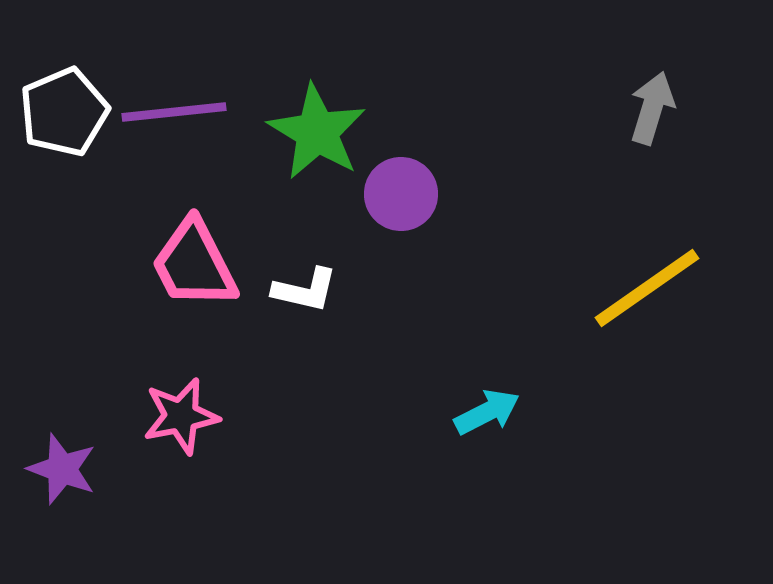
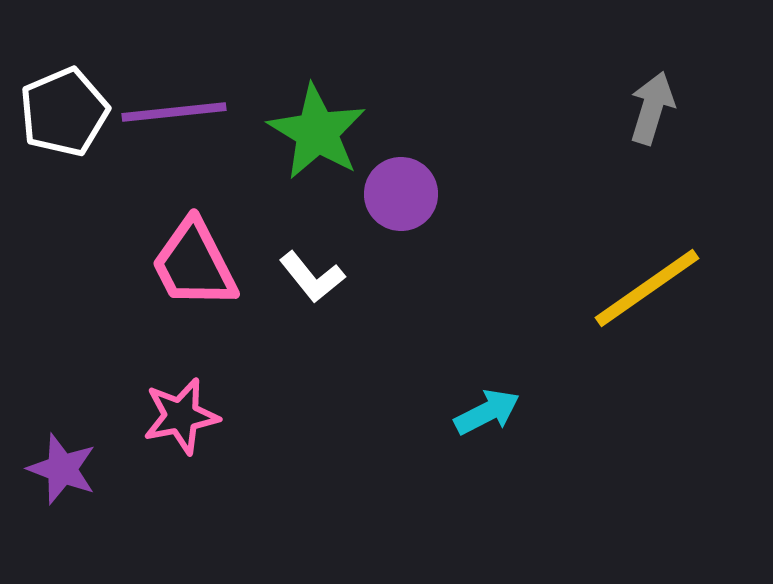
white L-shape: moved 7 px right, 13 px up; rotated 38 degrees clockwise
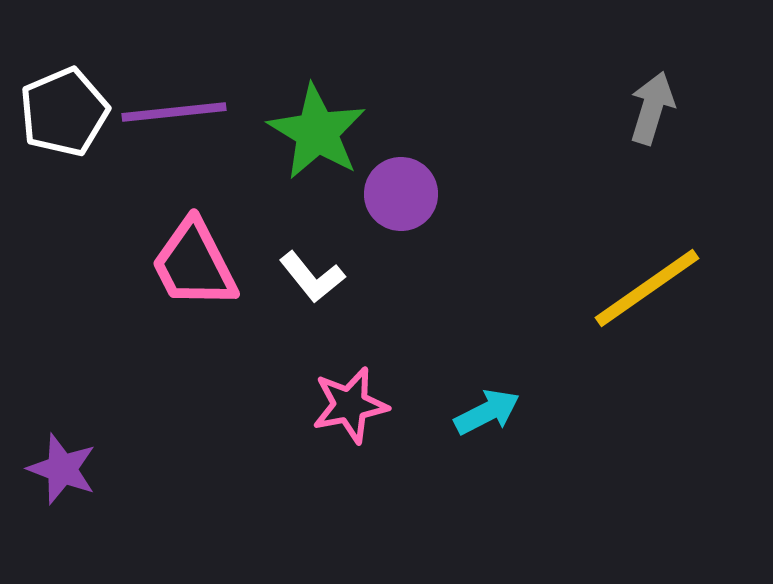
pink star: moved 169 px right, 11 px up
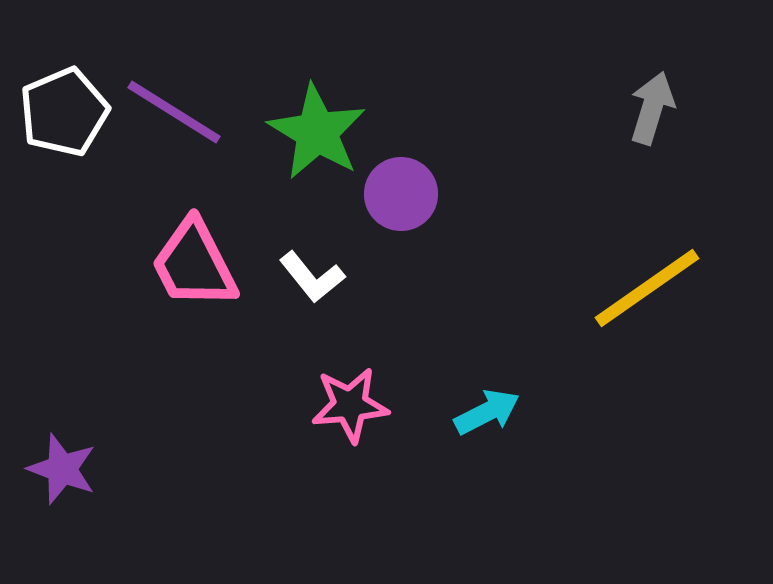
purple line: rotated 38 degrees clockwise
pink star: rotated 6 degrees clockwise
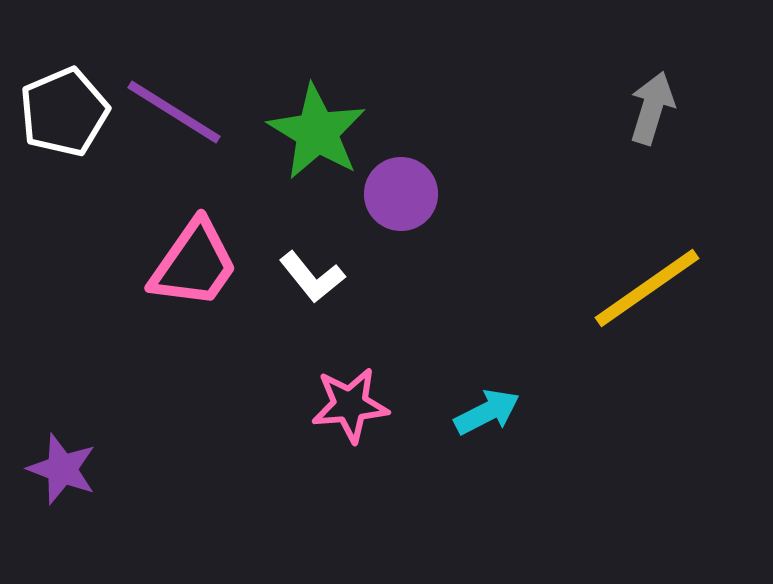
pink trapezoid: rotated 118 degrees counterclockwise
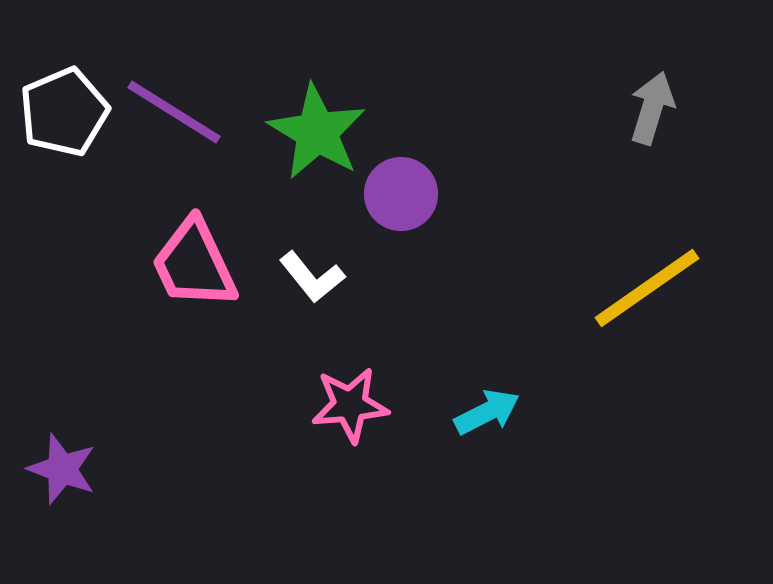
pink trapezoid: rotated 120 degrees clockwise
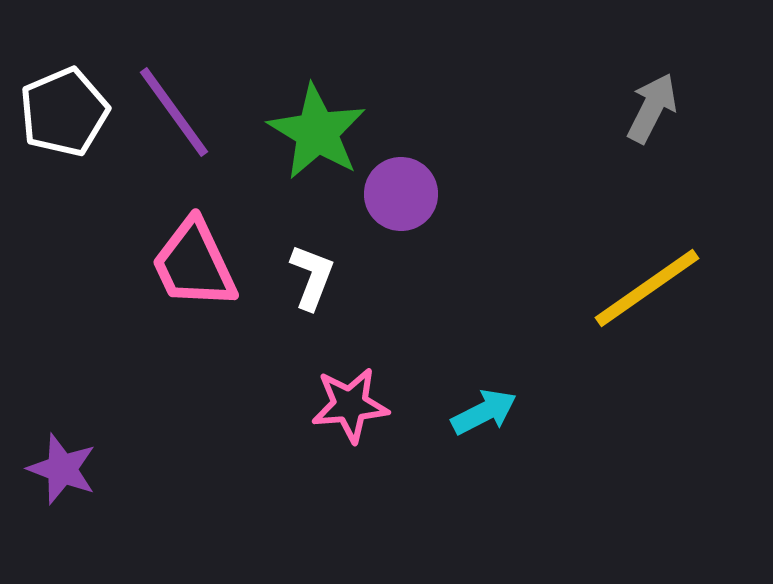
gray arrow: rotated 10 degrees clockwise
purple line: rotated 22 degrees clockwise
white L-shape: rotated 120 degrees counterclockwise
cyan arrow: moved 3 px left
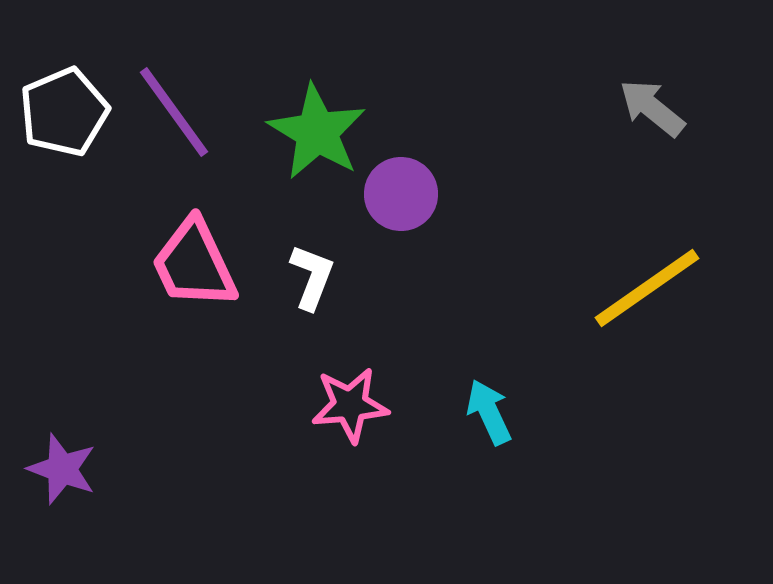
gray arrow: rotated 78 degrees counterclockwise
cyan arrow: moved 5 px right; rotated 88 degrees counterclockwise
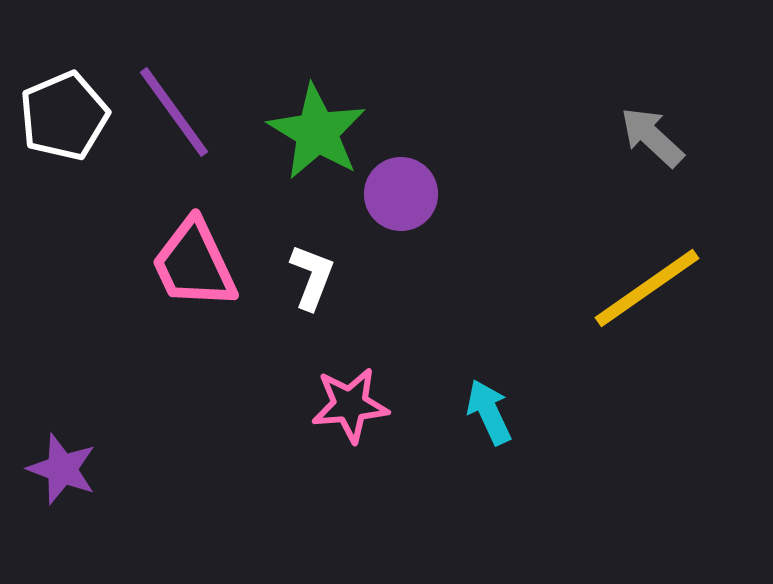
gray arrow: moved 29 px down; rotated 4 degrees clockwise
white pentagon: moved 4 px down
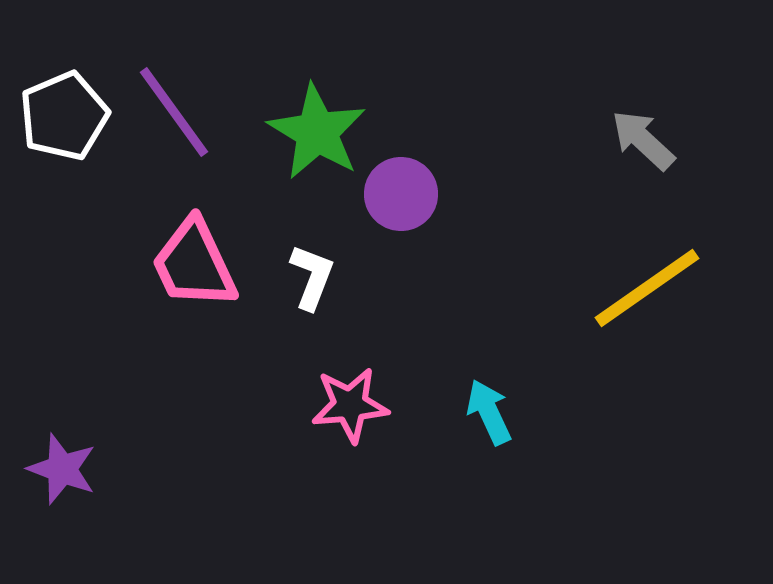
gray arrow: moved 9 px left, 3 px down
